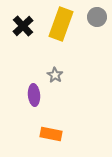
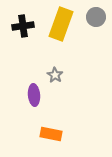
gray circle: moved 1 px left
black cross: rotated 35 degrees clockwise
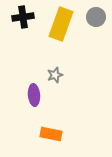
black cross: moved 9 px up
gray star: rotated 21 degrees clockwise
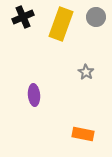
black cross: rotated 15 degrees counterclockwise
gray star: moved 31 px right, 3 px up; rotated 21 degrees counterclockwise
orange rectangle: moved 32 px right
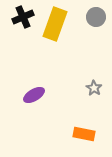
yellow rectangle: moved 6 px left
gray star: moved 8 px right, 16 px down
purple ellipse: rotated 65 degrees clockwise
orange rectangle: moved 1 px right
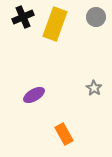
orange rectangle: moved 20 px left; rotated 50 degrees clockwise
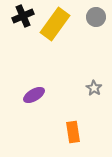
black cross: moved 1 px up
yellow rectangle: rotated 16 degrees clockwise
orange rectangle: moved 9 px right, 2 px up; rotated 20 degrees clockwise
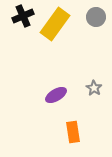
purple ellipse: moved 22 px right
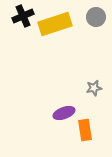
yellow rectangle: rotated 36 degrees clockwise
gray star: rotated 28 degrees clockwise
purple ellipse: moved 8 px right, 18 px down; rotated 10 degrees clockwise
orange rectangle: moved 12 px right, 2 px up
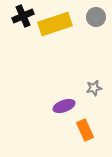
purple ellipse: moved 7 px up
orange rectangle: rotated 15 degrees counterclockwise
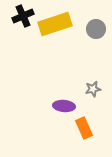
gray circle: moved 12 px down
gray star: moved 1 px left, 1 px down
purple ellipse: rotated 25 degrees clockwise
orange rectangle: moved 1 px left, 2 px up
